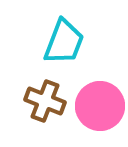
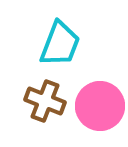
cyan trapezoid: moved 4 px left, 2 px down
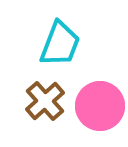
brown cross: rotated 27 degrees clockwise
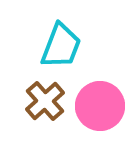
cyan trapezoid: moved 1 px right, 2 px down
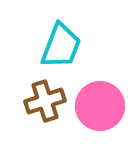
brown cross: rotated 24 degrees clockwise
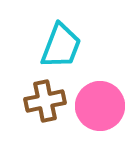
brown cross: rotated 6 degrees clockwise
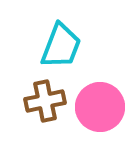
pink circle: moved 1 px down
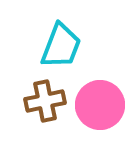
pink circle: moved 2 px up
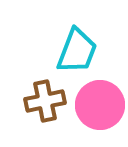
cyan trapezoid: moved 16 px right, 5 px down
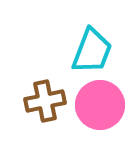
cyan trapezoid: moved 15 px right
